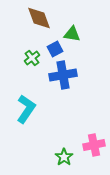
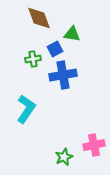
green cross: moved 1 px right, 1 px down; rotated 28 degrees clockwise
green star: rotated 12 degrees clockwise
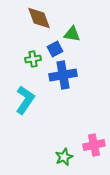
cyan L-shape: moved 1 px left, 9 px up
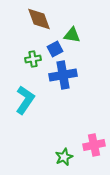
brown diamond: moved 1 px down
green triangle: moved 1 px down
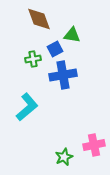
cyan L-shape: moved 2 px right, 7 px down; rotated 16 degrees clockwise
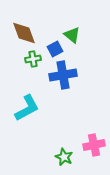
brown diamond: moved 15 px left, 14 px down
green triangle: rotated 30 degrees clockwise
cyan L-shape: moved 1 px down; rotated 12 degrees clockwise
green star: rotated 24 degrees counterclockwise
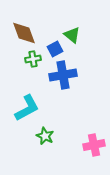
green star: moved 19 px left, 21 px up
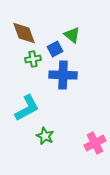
blue cross: rotated 12 degrees clockwise
pink cross: moved 1 px right, 2 px up; rotated 15 degrees counterclockwise
